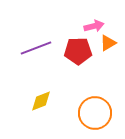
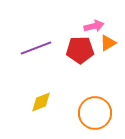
red pentagon: moved 2 px right, 1 px up
yellow diamond: moved 1 px down
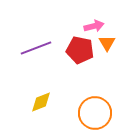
orange triangle: moved 1 px left; rotated 30 degrees counterclockwise
red pentagon: rotated 12 degrees clockwise
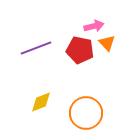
orange triangle: rotated 12 degrees counterclockwise
orange circle: moved 9 px left
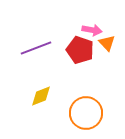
pink arrow: moved 2 px left, 4 px down; rotated 24 degrees clockwise
red pentagon: rotated 8 degrees clockwise
yellow diamond: moved 6 px up
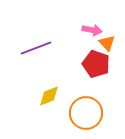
red pentagon: moved 16 px right, 14 px down
yellow diamond: moved 8 px right
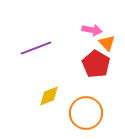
red pentagon: rotated 12 degrees clockwise
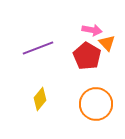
purple line: moved 2 px right
red pentagon: moved 9 px left, 8 px up
yellow diamond: moved 9 px left, 3 px down; rotated 30 degrees counterclockwise
orange circle: moved 10 px right, 9 px up
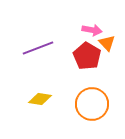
yellow diamond: rotated 60 degrees clockwise
orange circle: moved 4 px left
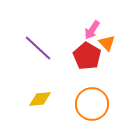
pink arrow: rotated 114 degrees clockwise
purple line: rotated 64 degrees clockwise
yellow diamond: rotated 15 degrees counterclockwise
